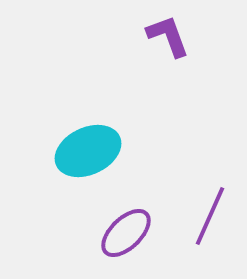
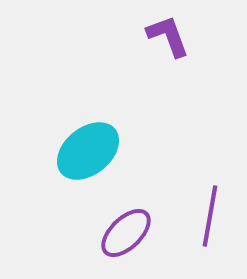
cyan ellipse: rotated 14 degrees counterclockwise
purple line: rotated 14 degrees counterclockwise
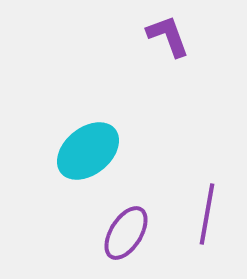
purple line: moved 3 px left, 2 px up
purple ellipse: rotated 14 degrees counterclockwise
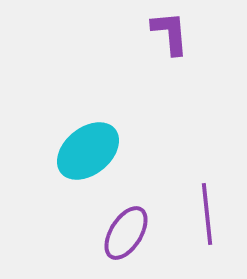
purple L-shape: moved 2 px right, 3 px up; rotated 15 degrees clockwise
purple line: rotated 16 degrees counterclockwise
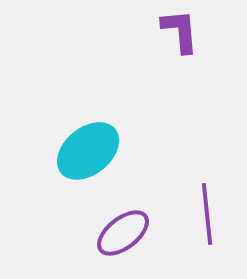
purple L-shape: moved 10 px right, 2 px up
purple ellipse: moved 3 px left; rotated 20 degrees clockwise
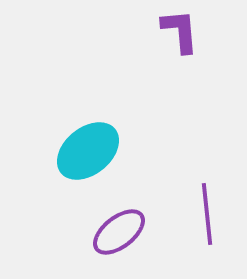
purple ellipse: moved 4 px left, 1 px up
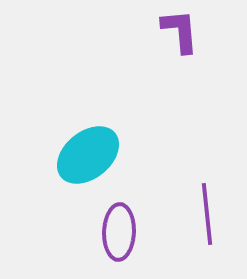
cyan ellipse: moved 4 px down
purple ellipse: rotated 50 degrees counterclockwise
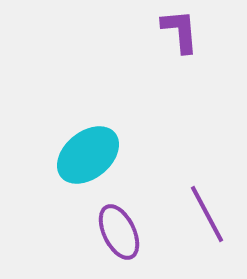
purple line: rotated 22 degrees counterclockwise
purple ellipse: rotated 28 degrees counterclockwise
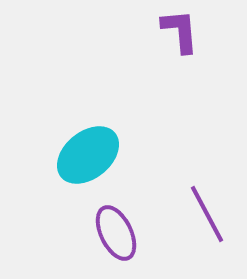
purple ellipse: moved 3 px left, 1 px down
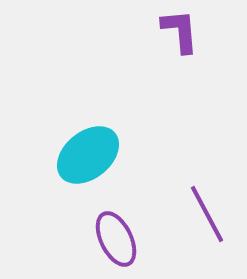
purple ellipse: moved 6 px down
